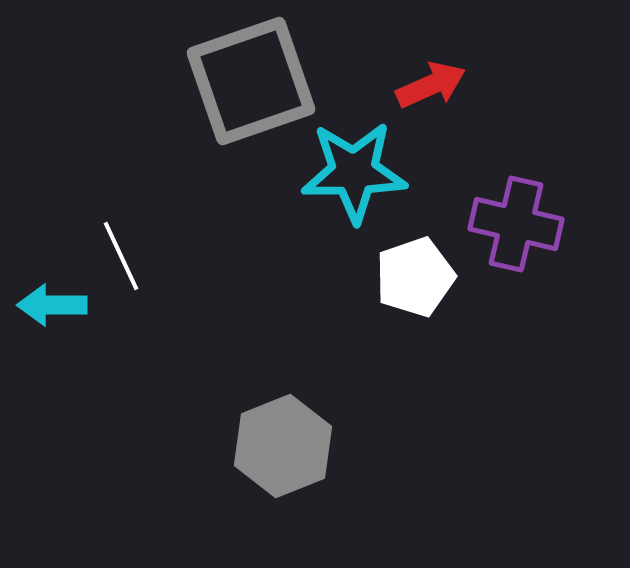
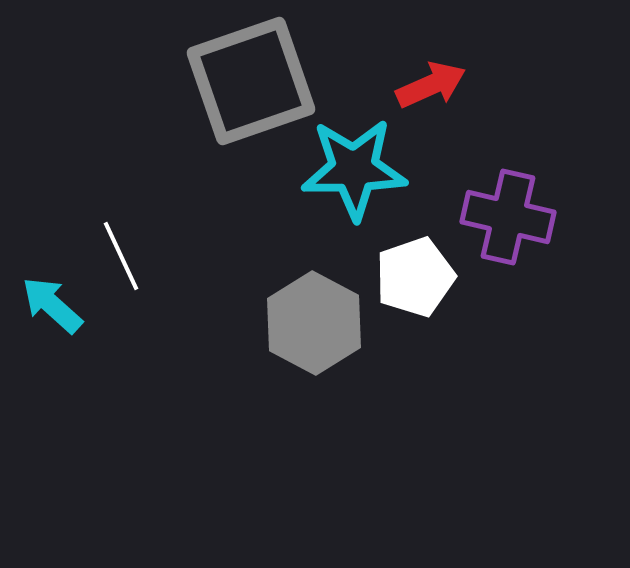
cyan star: moved 3 px up
purple cross: moved 8 px left, 7 px up
cyan arrow: rotated 42 degrees clockwise
gray hexagon: moved 31 px right, 123 px up; rotated 10 degrees counterclockwise
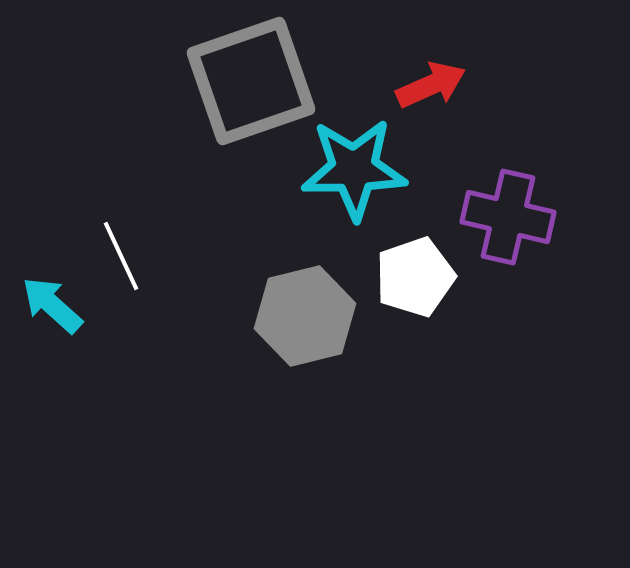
gray hexagon: moved 9 px left, 7 px up; rotated 18 degrees clockwise
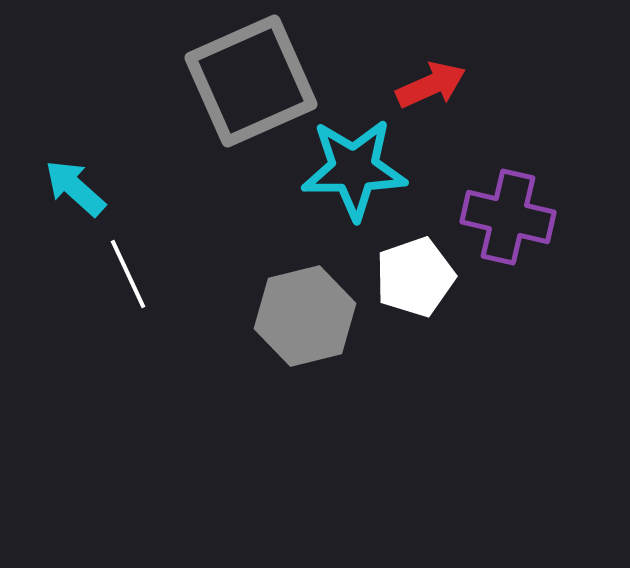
gray square: rotated 5 degrees counterclockwise
white line: moved 7 px right, 18 px down
cyan arrow: moved 23 px right, 117 px up
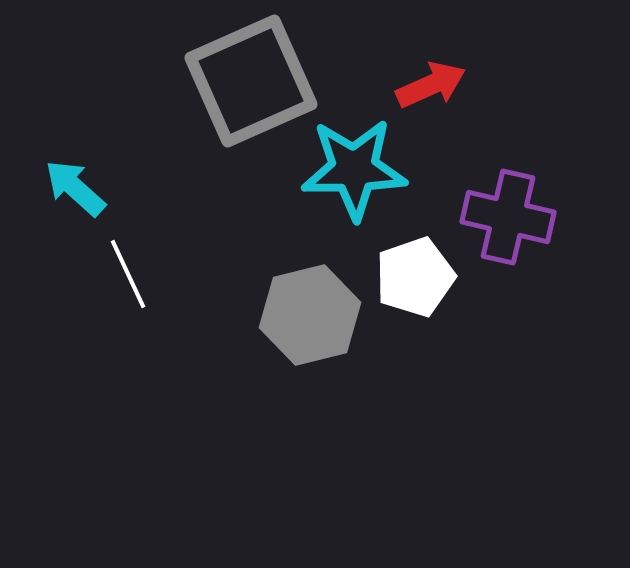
gray hexagon: moved 5 px right, 1 px up
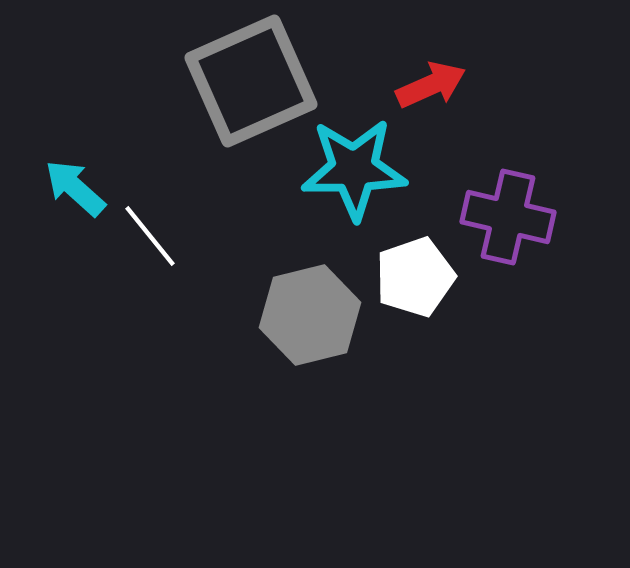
white line: moved 22 px right, 38 px up; rotated 14 degrees counterclockwise
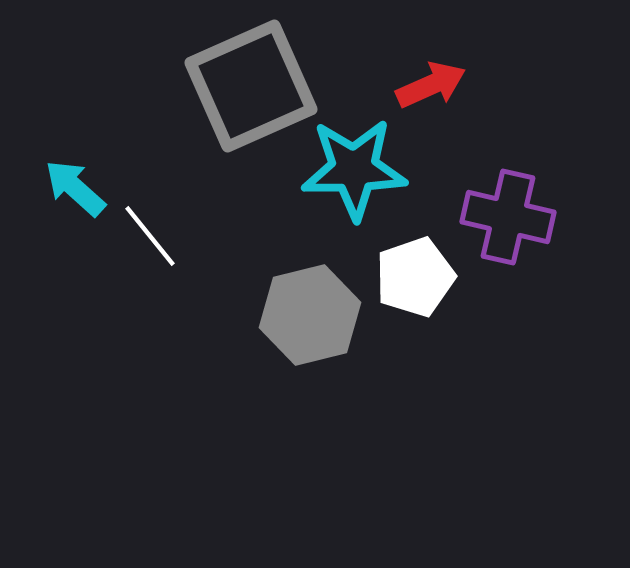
gray square: moved 5 px down
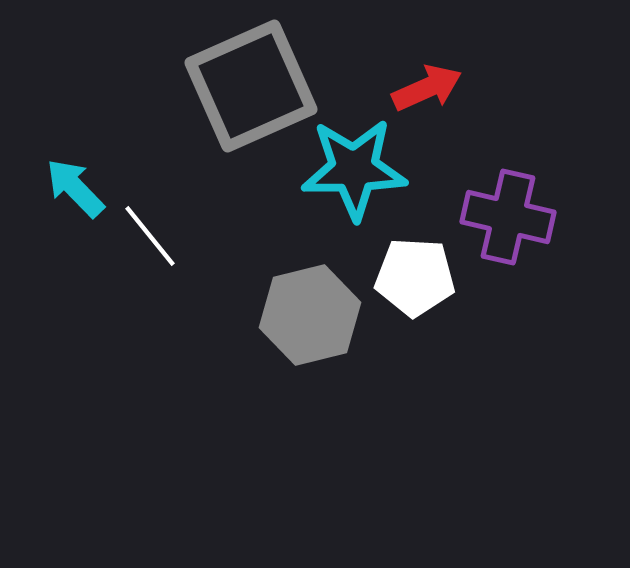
red arrow: moved 4 px left, 3 px down
cyan arrow: rotated 4 degrees clockwise
white pentagon: rotated 22 degrees clockwise
